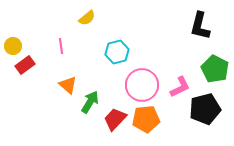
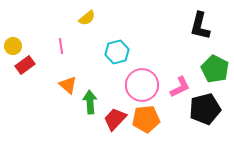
green arrow: rotated 35 degrees counterclockwise
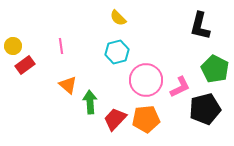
yellow semicircle: moved 31 px right; rotated 84 degrees clockwise
pink circle: moved 4 px right, 5 px up
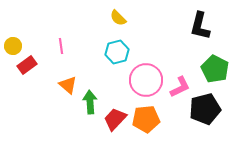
red rectangle: moved 2 px right
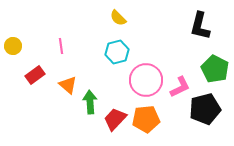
red rectangle: moved 8 px right, 10 px down
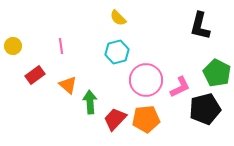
green pentagon: moved 2 px right, 4 px down
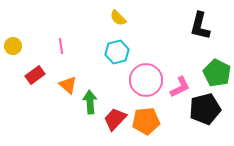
orange pentagon: moved 2 px down
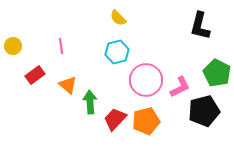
black pentagon: moved 1 px left, 2 px down
orange pentagon: rotated 8 degrees counterclockwise
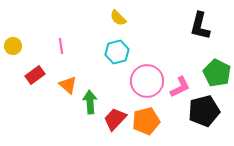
pink circle: moved 1 px right, 1 px down
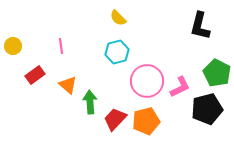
black pentagon: moved 3 px right, 2 px up
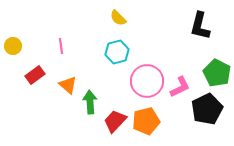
black pentagon: rotated 12 degrees counterclockwise
red trapezoid: moved 2 px down
